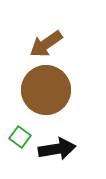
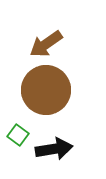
green square: moved 2 px left, 2 px up
black arrow: moved 3 px left
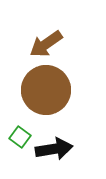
green square: moved 2 px right, 2 px down
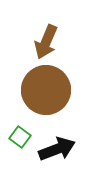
brown arrow: moved 2 px up; rotated 32 degrees counterclockwise
black arrow: moved 3 px right; rotated 12 degrees counterclockwise
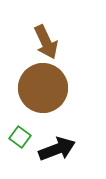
brown arrow: rotated 48 degrees counterclockwise
brown circle: moved 3 px left, 2 px up
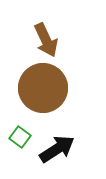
brown arrow: moved 2 px up
black arrow: rotated 12 degrees counterclockwise
